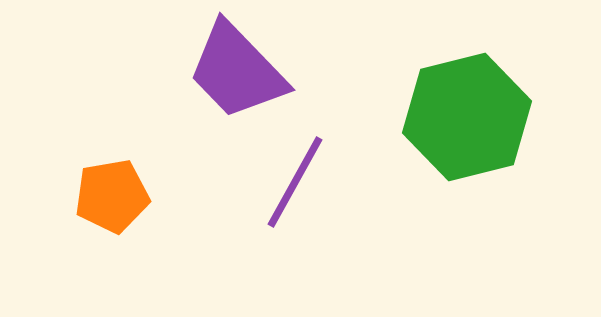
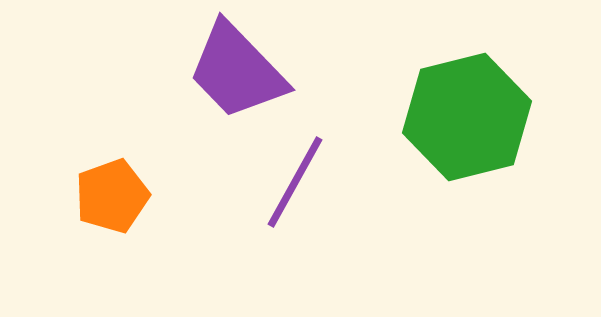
orange pentagon: rotated 10 degrees counterclockwise
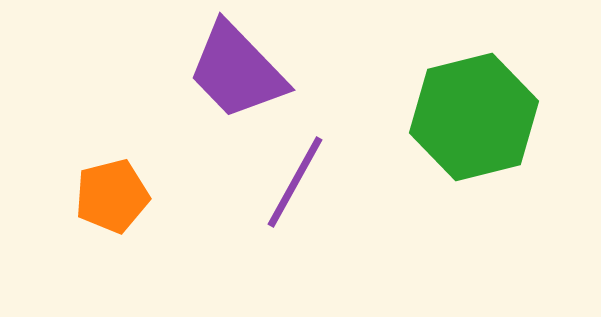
green hexagon: moved 7 px right
orange pentagon: rotated 6 degrees clockwise
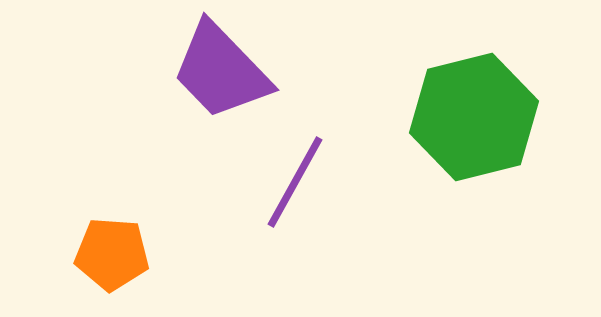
purple trapezoid: moved 16 px left
orange pentagon: moved 58 px down; rotated 18 degrees clockwise
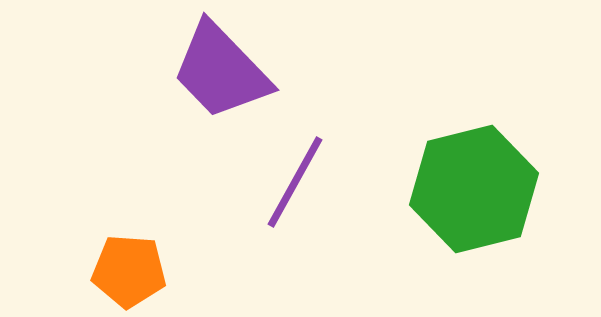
green hexagon: moved 72 px down
orange pentagon: moved 17 px right, 17 px down
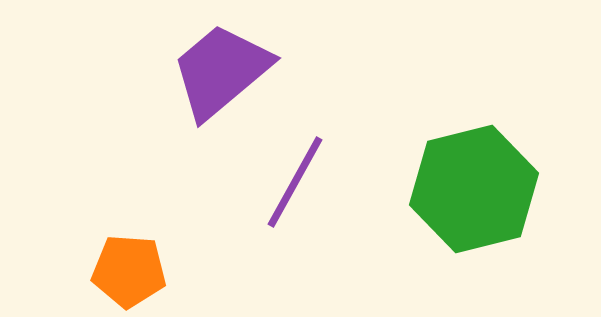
purple trapezoid: rotated 94 degrees clockwise
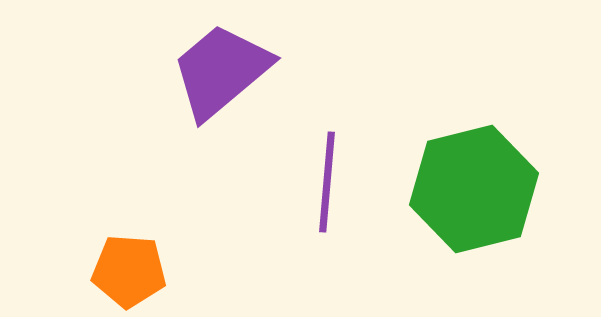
purple line: moved 32 px right; rotated 24 degrees counterclockwise
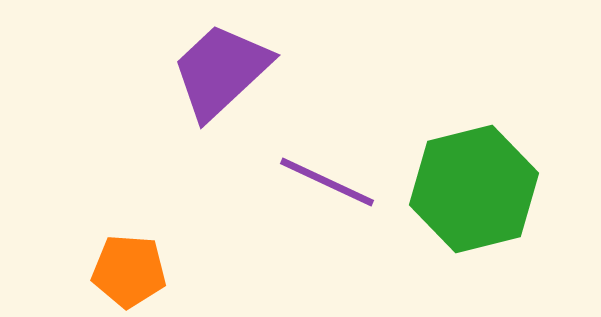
purple trapezoid: rotated 3 degrees counterclockwise
purple line: rotated 70 degrees counterclockwise
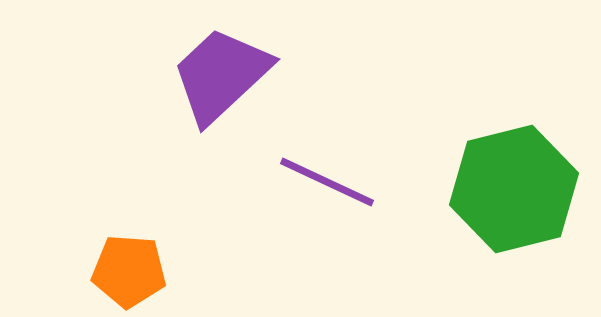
purple trapezoid: moved 4 px down
green hexagon: moved 40 px right
